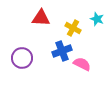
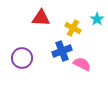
cyan star: rotated 16 degrees clockwise
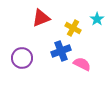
red triangle: rotated 24 degrees counterclockwise
blue cross: moved 1 px left
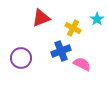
purple circle: moved 1 px left
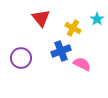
red triangle: rotated 48 degrees counterclockwise
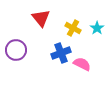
cyan star: moved 9 px down
blue cross: moved 2 px down
purple circle: moved 5 px left, 8 px up
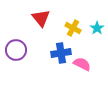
blue cross: rotated 12 degrees clockwise
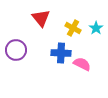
cyan star: moved 1 px left
blue cross: rotated 12 degrees clockwise
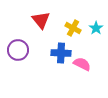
red triangle: moved 2 px down
purple circle: moved 2 px right
